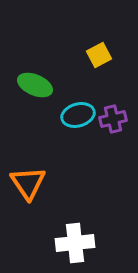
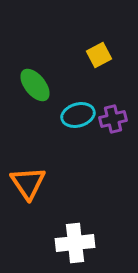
green ellipse: rotated 28 degrees clockwise
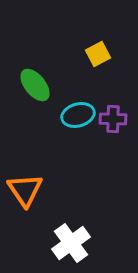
yellow square: moved 1 px left, 1 px up
purple cross: rotated 16 degrees clockwise
orange triangle: moved 3 px left, 7 px down
white cross: moved 4 px left; rotated 30 degrees counterclockwise
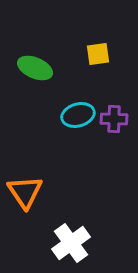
yellow square: rotated 20 degrees clockwise
green ellipse: moved 17 px up; rotated 28 degrees counterclockwise
purple cross: moved 1 px right
orange triangle: moved 2 px down
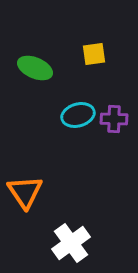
yellow square: moved 4 px left
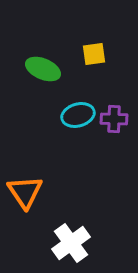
green ellipse: moved 8 px right, 1 px down
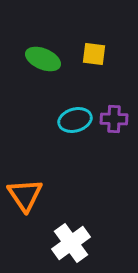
yellow square: rotated 15 degrees clockwise
green ellipse: moved 10 px up
cyan ellipse: moved 3 px left, 5 px down
orange triangle: moved 3 px down
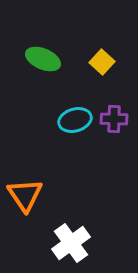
yellow square: moved 8 px right, 8 px down; rotated 35 degrees clockwise
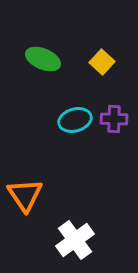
white cross: moved 4 px right, 3 px up
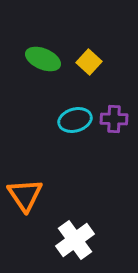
yellow square: moved 13 px left
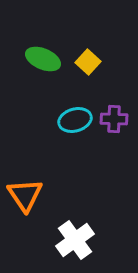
yellow square: moved 1 px left
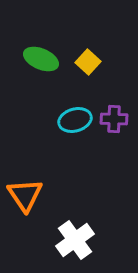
green ellipse: moved 2 px left
